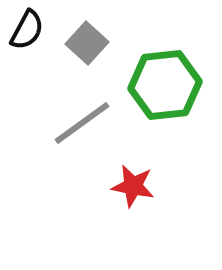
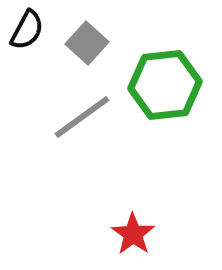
gray line: moved 6 px up
red star: moved 48 px down; rotated 24 degrees clockwise
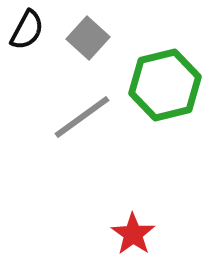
gray square: moved 1 px right, 5 px up
green hexagon: rotated 8 degrees counterclockwise
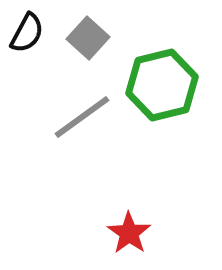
black semicircle: moved 3 px down
green hexagon: moved 3 px left
red star: moved 4 px left, 1 px up
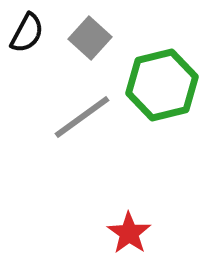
gray square: moved 2 px right
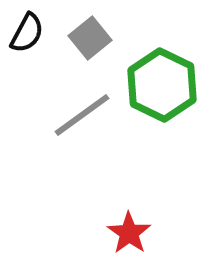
gray square: rotated 9 degrees clockwise
green hexagon: rotated 20 degrees counterclockwise
gray line: moved 2 px up
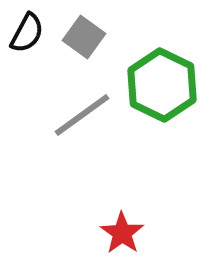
gray square: moved 6 px left, 1 px up; rotated 15 degrees counterclockwise
red star: moved 7 px left
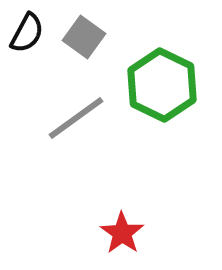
gray line: moved 6 px left, 3 px down
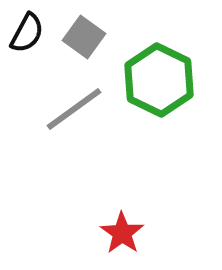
green hexagon: moved 3 px left, 5 px up
gray line: moved 2 px left, 9 px up
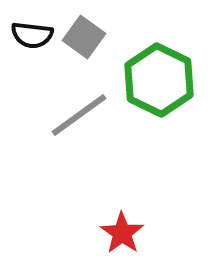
black semicircle: moved 5 px right, 2 px down; rotated 69 degrees clockwise
gray line: moved 5 px right, 6 px down
